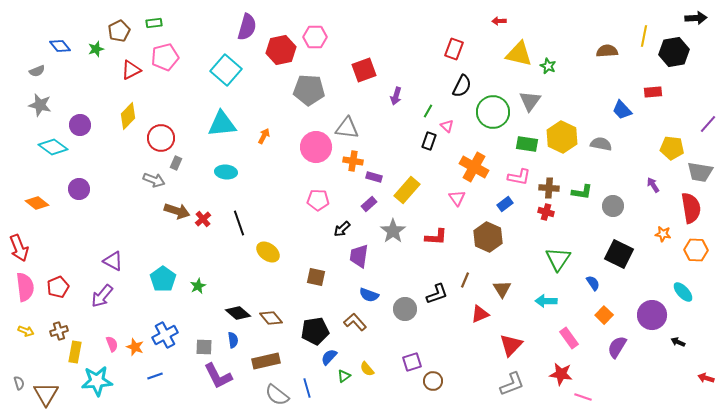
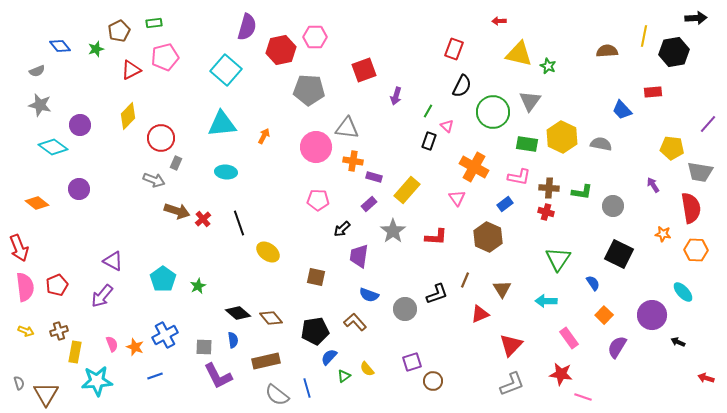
red pentagon at (58, 287): moved 1 px left, 2 px up
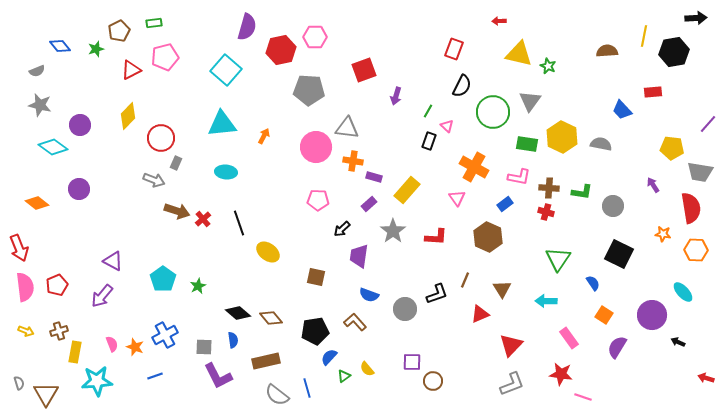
orange square at (604, 315): rotated 12 degrees counterclockwise
purple square at (412, 362): rotated 18 degrees clockwise
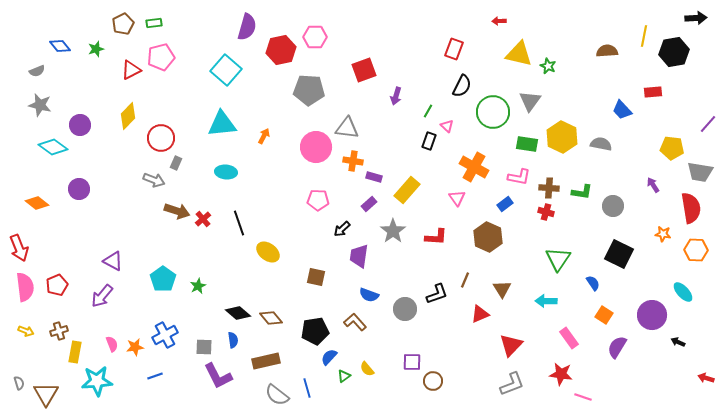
brown pentagon at (119, 31): moved 4 px right, 7 px up
pink pentagon at (165, 57): moved 4 px left
orange star at (135, 347): rotated 30 degrees counterclockwise
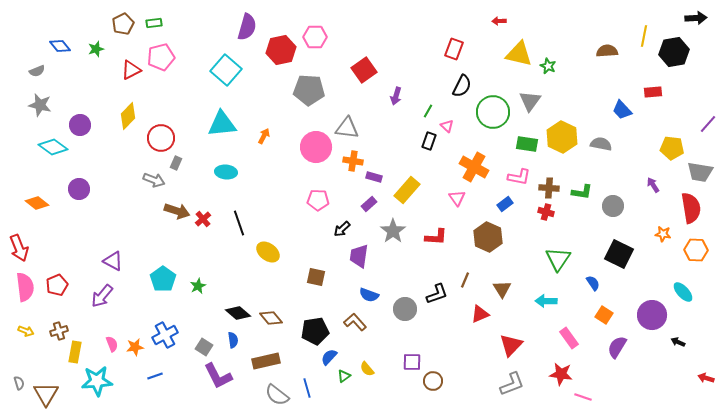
red square at (364, 70): rotated 15 degrees counterclockwise
gray square at (204, 347): rotated 30 degrees clockwise
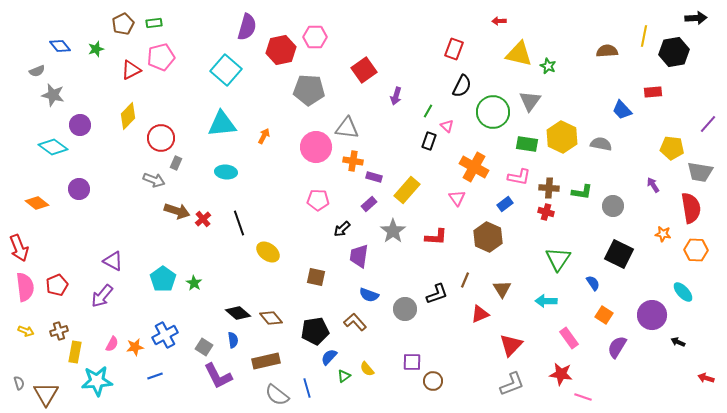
gray star at (40, 105): moved 13 px right, 10 px up
green star at (198, 286): moved 4 px left, 3 px up; rotated 14 degrees counterclockwise
pink semicircle at (112, 344): rotated 49 degrees clockwise
